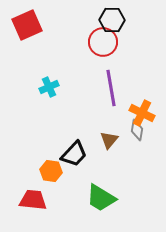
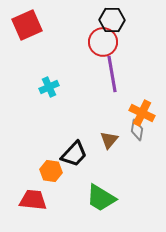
purple line: moved 1 px right, 14 px up
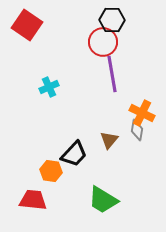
red square: rotated 32 degrees counterclockwise
green trapezoid: moved 2 px right, 2 px down
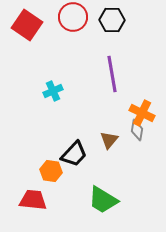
red circle: moved 30 px left, 25 px up
cyan cross: moved 4 px right, 4 px down
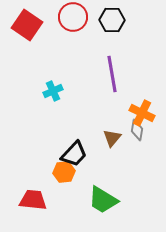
brown triangle: moved 3 px right, 2 px up
orange hexagon: moved 13 px right, 1 px down; rotated 15 degrees counterclockwise
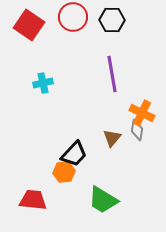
red square: moved 2 px right
cyan cross: moved 10 px left, 8 px up; rotated 12 degrees clockwise
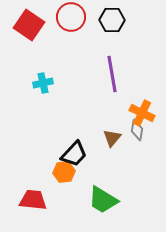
red circle: moved 2 px left
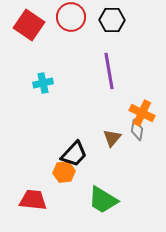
purple line: moved 3 px left, 3 px up
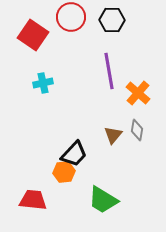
red square: moved 4 px right, 10 px down
orange cross: moved 4 px left, 20 px up; rotated 15 degrees clockwise
brown triangle: moved 1 px right, 3 px up
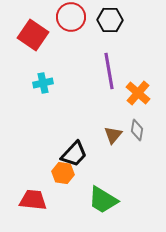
black hexagon: moved 2 px left
orange hexagon: moved 1 px left, 1 px down; rotated 15 degrees clockwise
